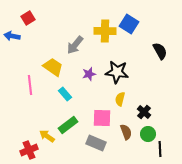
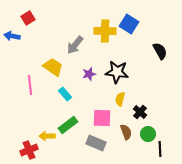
black cross: moved 4 px left
yellow arrow: rotated 35 degrees counterclockwise
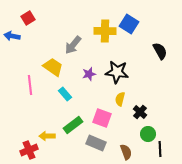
gray arrow: moved 2 px left
pink square: rotated 18 degrees clockwise
green rectangle: moved 5 px right
brown semicircle: moved 20 px down
